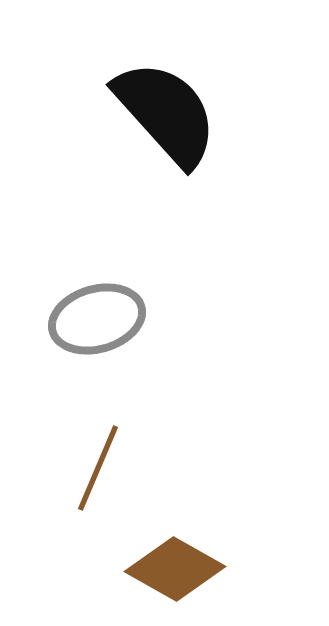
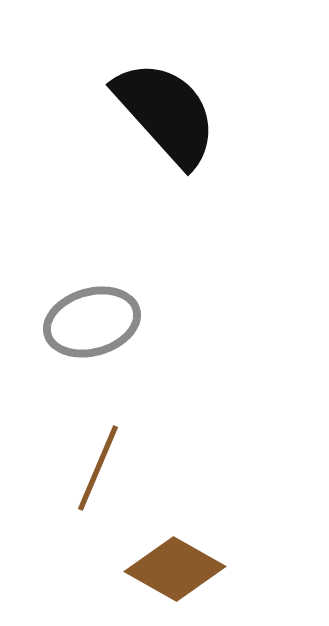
gray ellipse: moved 5 px left, 3 px down
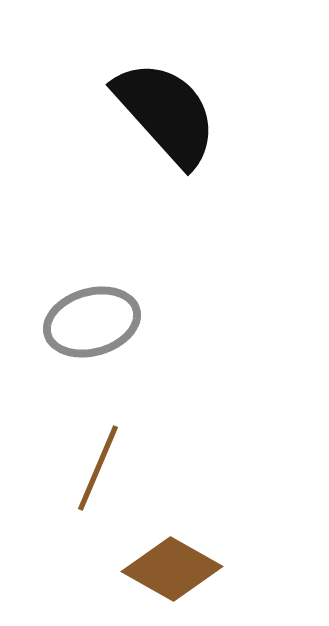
brown diamond: moved 3 px left
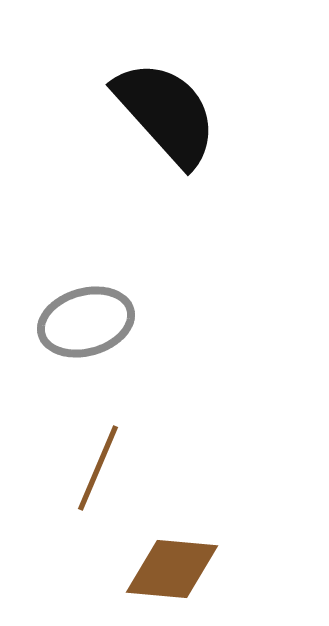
gray ellipse: moved 6 px left
brown diamond: rotated 24 degrees counterclockwise
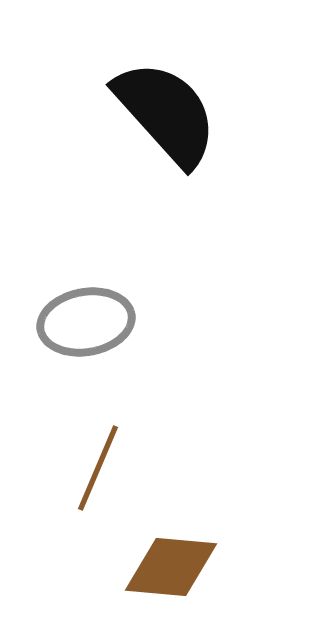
gray ellipse: rotated 6 degrees clockwise
brown diamond: moved 1 px left, 2 px up
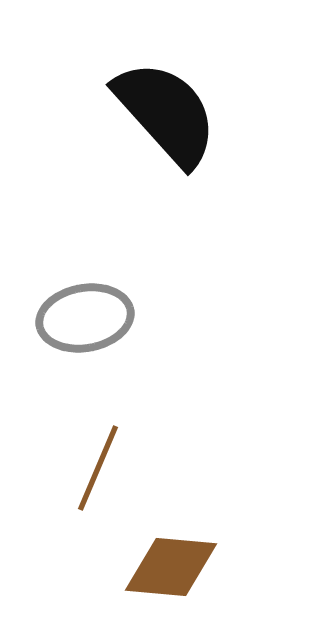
gray ellipse: moved 1 px left, 4 px up
